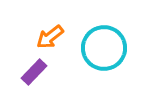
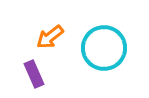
purple rectangle: moved 2 px down; rotated 68 degrees counterclockwise
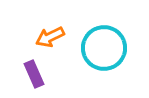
orange arrow: rotated 12 degrees clockwise
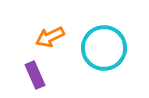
purple rectangle: moved 1 px right, 1 px down
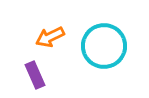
cyan circle: moved 2 px up
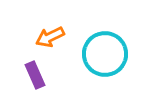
cyan circle: moved 1 px right, 8 px down
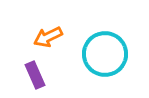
orange arrow: moved 2 px left
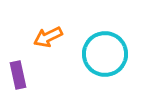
purple rectangle: moved 17 px left; rotated 12 degrees clockwise
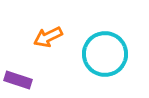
purple rectangle: moved 5 px down; rotated 60 degrees counterclockwise
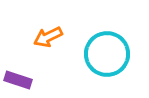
cyan circle: moved 2 px right
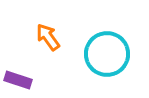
orange arrow: rotated 80 degrees clockwise
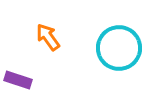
cyan circle: moved 12 px right, 6 px up
